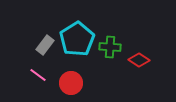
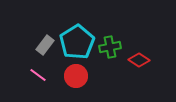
cyan pentagon: moved 3 px down
green cross: rotated 15 degrees counterclockwise
red circle: moved 5 px right, 7 px up
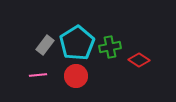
cyan pentagon: moved 1 px down
pink line: rotated 42 degrees counterclockwise
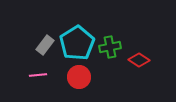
red circle: moved 3 px right, 1 px down
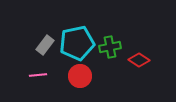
cyan pentagon: rotated 20 degrees clockwise
red circle: moved 1 px right, 1 px up
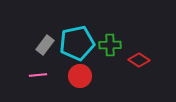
green cross: moved 2 px up; rotated 10 degrees clockwise
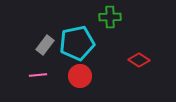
green cross: moved 28 px up
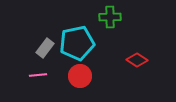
gray rectangle: moved 3 px down
red diamond: moved 2 px left
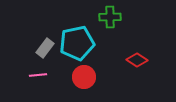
red circle: moved 4 px right, 1 px down
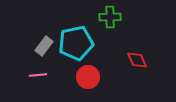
cyan pentagon: moved 1 px left
gray rectangle: moved 1 px left, 2 px up
red diamond: rotated 35 degrees clockwise
red circle: moved 4 px right
